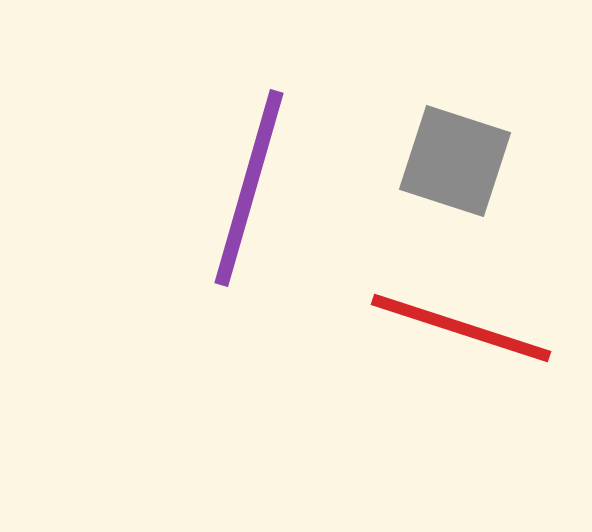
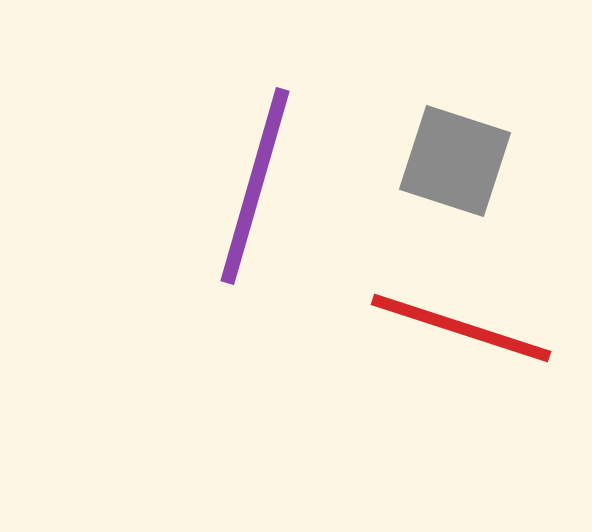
purple line: moved 6 px right, 2 px up
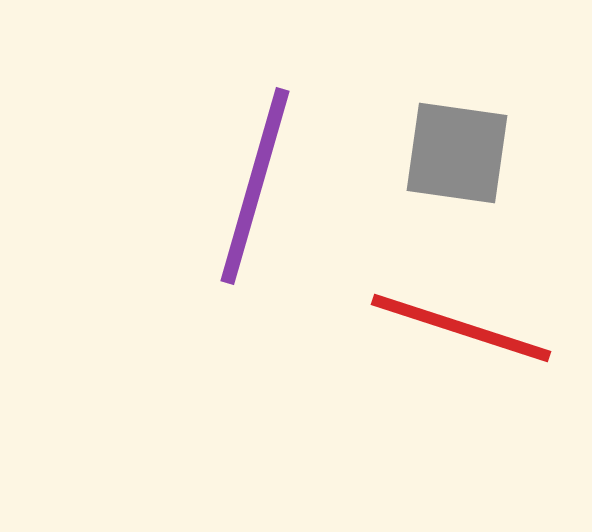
gray square: moved 2 px right, 8 px up; rotated 10 degrees counterclockwise
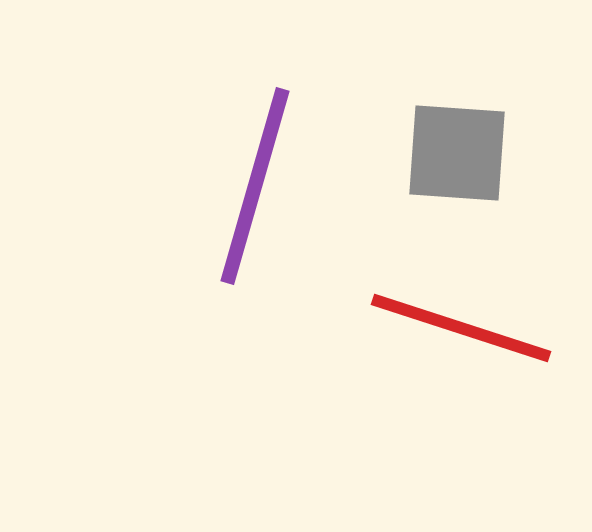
gray square: rotated 4 degrees counterclockwise
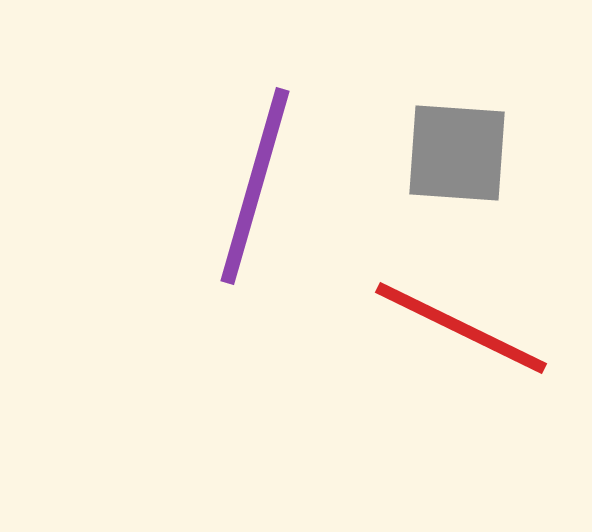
red line: rotated 8 degrees clockwise
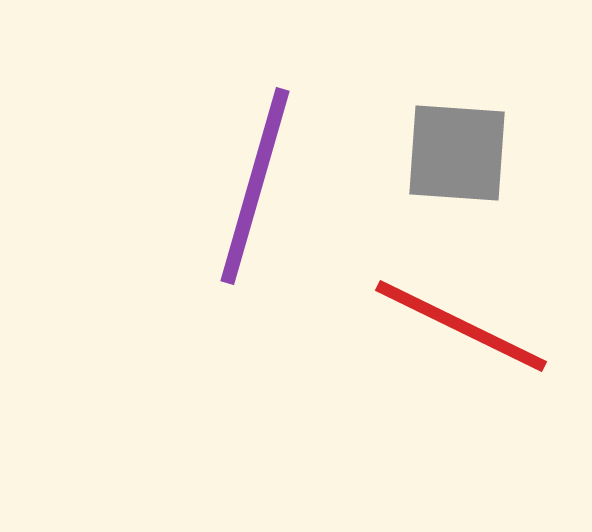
red line: moved 2 px up
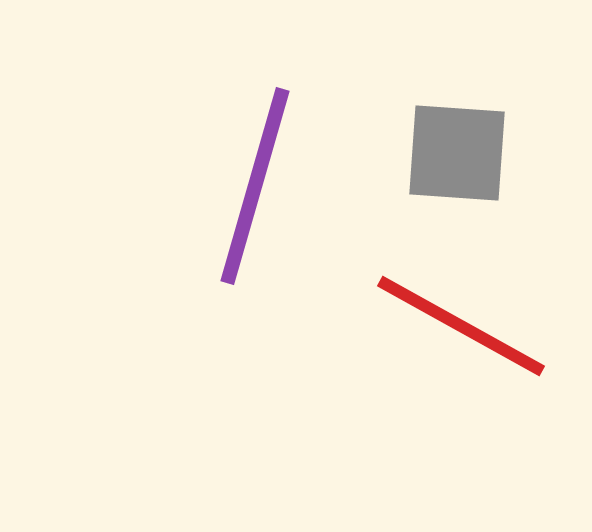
red line: rotated 3 degrees clockwise
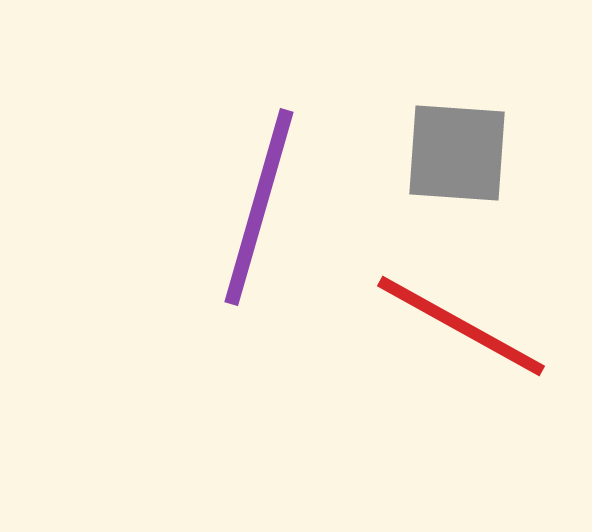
purple line: moved 4 px right, 21 px down
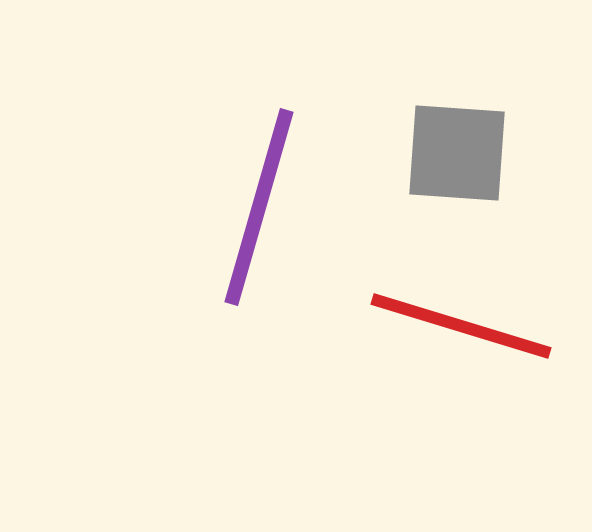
red line: rotated 12 degrees counterclockwise
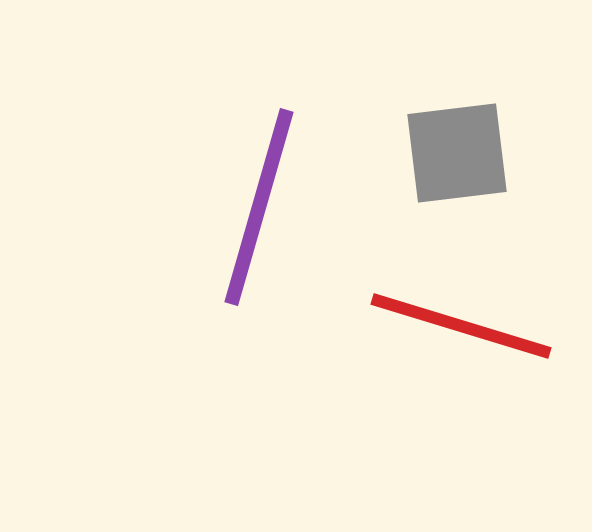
gray square: rotated 11 degrees counterclockwise
